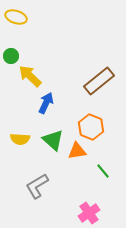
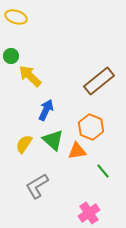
blue arrow: moved 7 px down
yellow semicircle: moved 4 px right, 5 px down; rotated 120 degrees clockwise
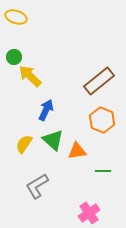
green circle: moved 3 px right, 1 px down
orange hexagon: moved 11 px right, 7 px up
green line: rotated 49 degrees counterclockwise
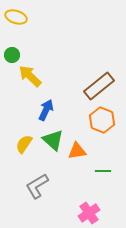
green circle: moved 2 px left, 2 px up
brown rectangle: moved 5 px down
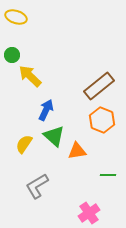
green triangle: moved 1 px right, 4 px up
green line: moved 5 px right, 4 px down
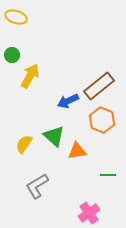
yellow arrow: rotated 75 degrees clockwise
blue arrow: moved 22 px right, 9 px up; rotated 140 degrees counterclockwise
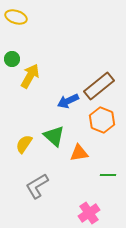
green circle: moved 4 px down
orange triangle: moved 2 px right, 2 px down
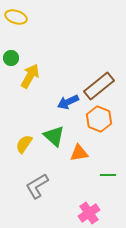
green circle: moved 1 px left, 1 px up
blue arrow: moved 1 px down
orange hexagon: moved 3 px left, 1 px up
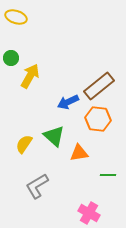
orange hexagon: moved 1 px left; rotated 15 degrees counterclockwise
pink cross: rotated 25 degrees counterclockwise
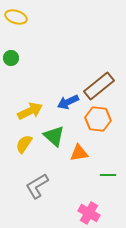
yellow arrow: moved 35 px down; rotated 35 degrees clockwise
